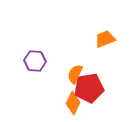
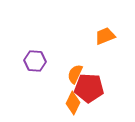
orange trapezoid: moved 3 px up
red pentagon: rotated 12 degrees clockwise
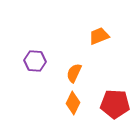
orange trapezoid: moved 6 px left
orange semicircle: moved 1 px left, 1 px up
red pentagon: moved 26 px right, 16 px down
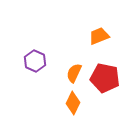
purple hexagon: rotated 20 degrees clockwise
red pentagon: moved 10 px left, 26 px up; rotated 8 degrees clockwise
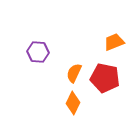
orange trapezoid: moved 15 px right, 6 px down
purple hexagon: moved 3 px right, 9 px up; rotated 20 degrees counterclockwise
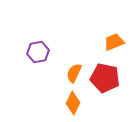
purple hexagon: rotated 15 degrees counterclockwise
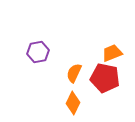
orange trapezoid: moved 2 px left, 11 px down
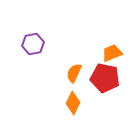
purple hexagon: moved 5 px left, 8 px up
